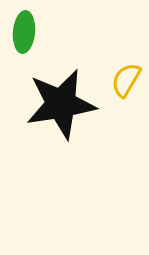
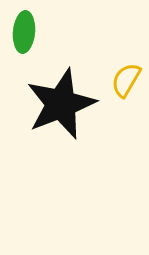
black star: rotated 12 degrees counterclockwise
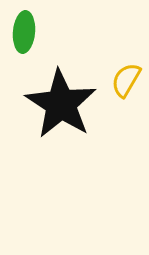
black star: rotated 18 degrees counterclockwise
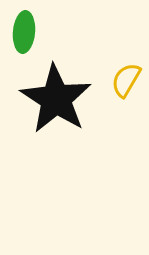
black star: moved 5 px left, 5 px up
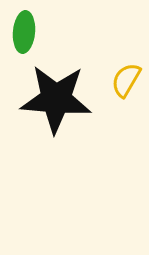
black star: rotated 28 degrees counterclockwise
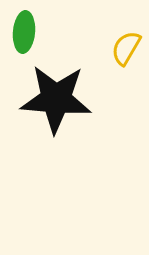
yellow semicircle: moved 32 px up
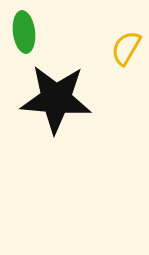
green ellipse: rotated 12 degrees counterclockwise
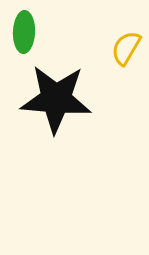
green ellipse: rotated 9 degrees clockwise
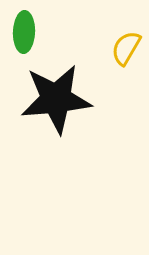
black star: rotated 10 degrees counterclockwise
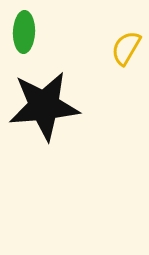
black star: moved 12 px left, 7 px down
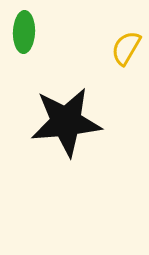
black star: moved 22 px right, 16 px down
